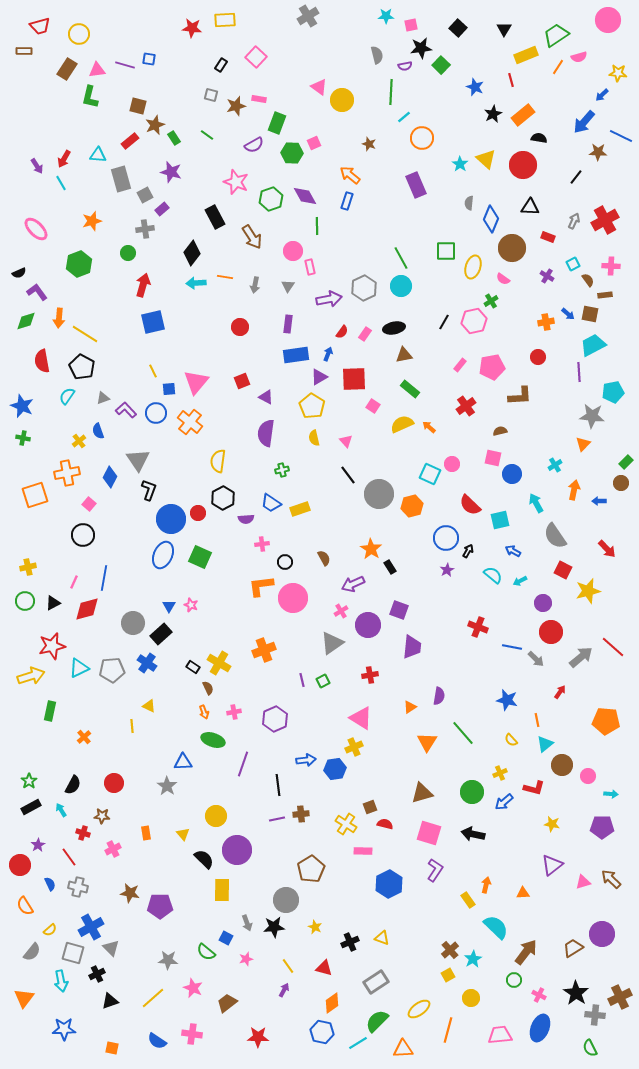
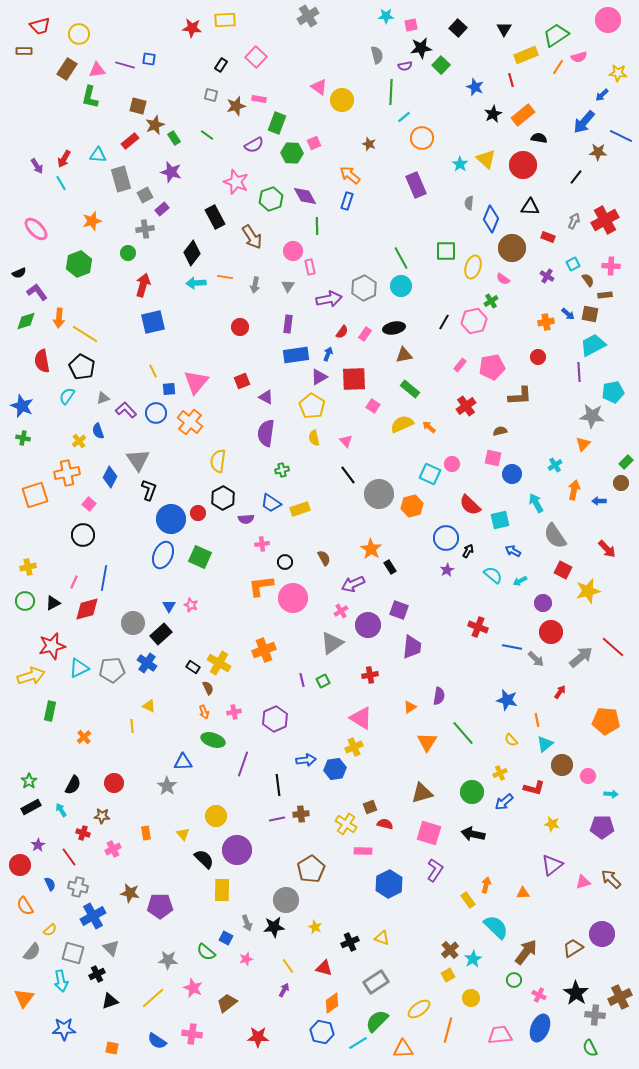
blue cross at (91, 927): moved 2 px right, 11 px up
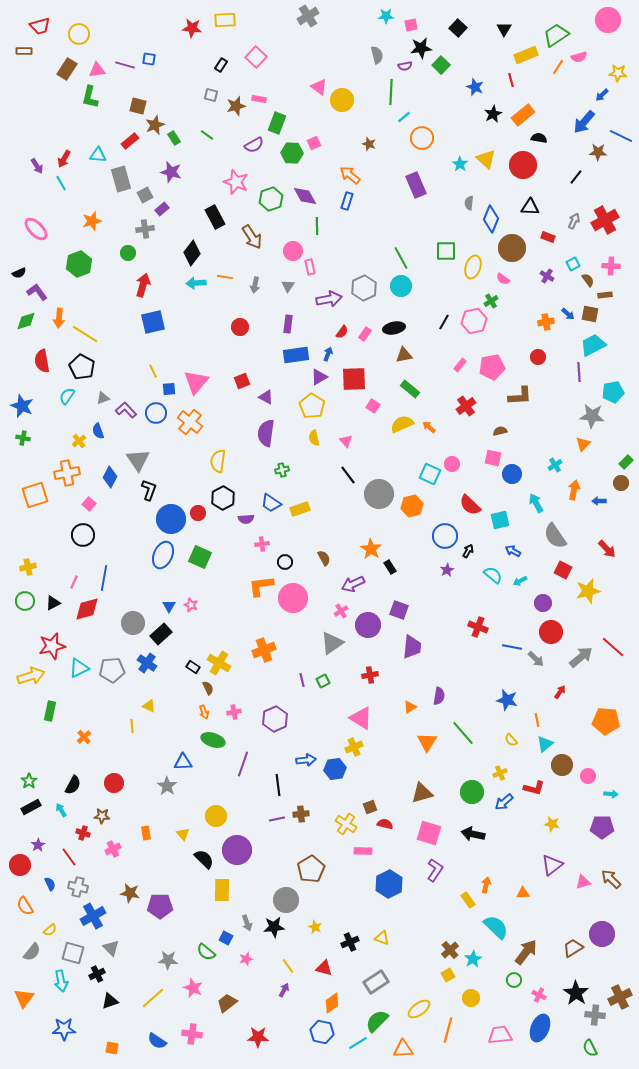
blue circle at (446, 538): moved 1 px left, 2 px up
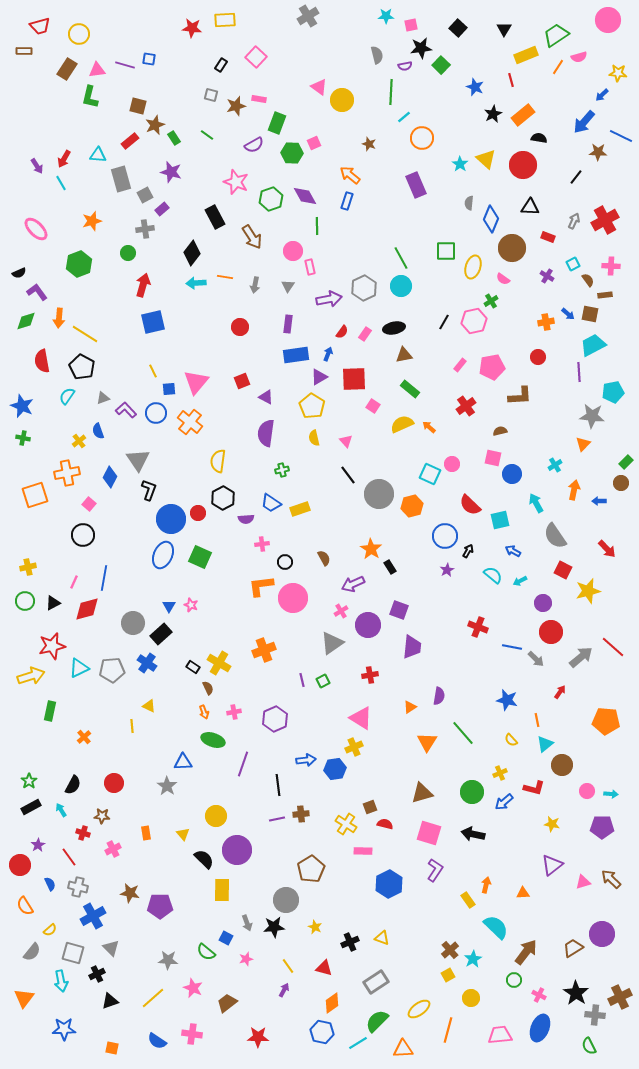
pink circle at (588, 776): moved 1 px left, 15 px down
green semicircle at (590, 1048): moved 1 px left, 2 px up
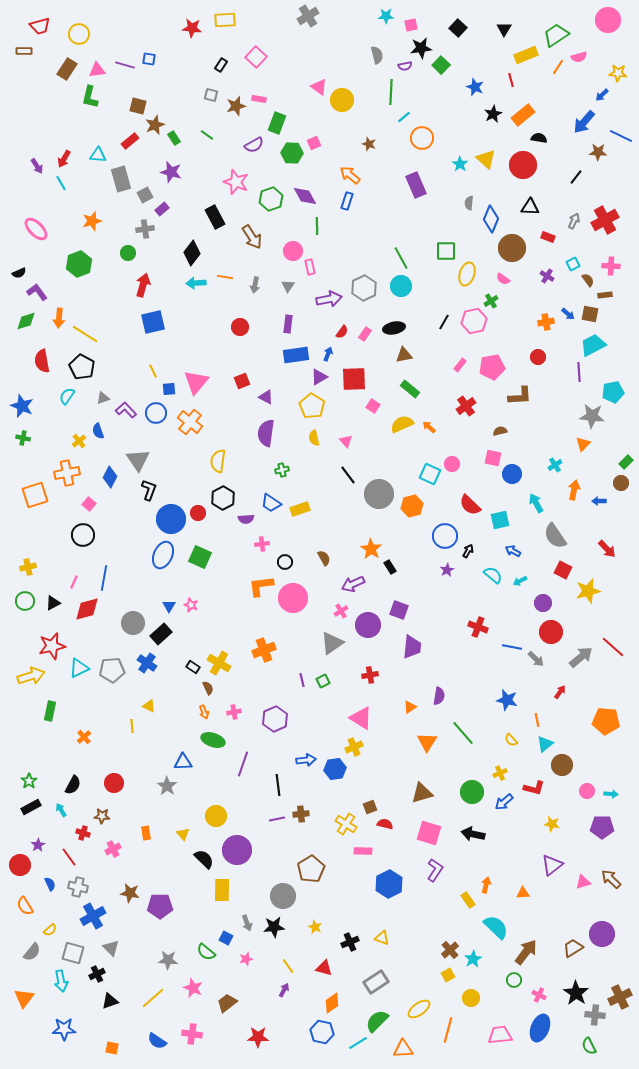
yellow ellipse at (473, 267): moved 6 px left, 7 px down
gray circle at (286, 900): moved 3 px left, 4 px up
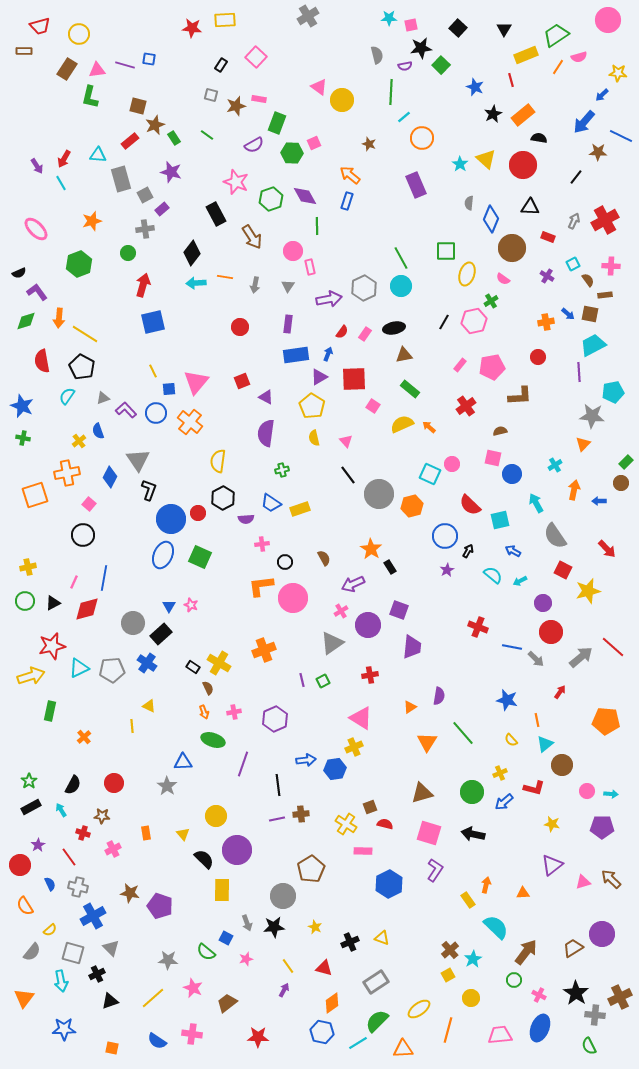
cyan star at (386, 16): moved 3 px right, 2 px down
black rectangle at (215, 217): moved 1 px right, 3 px up
purple pentagon at (160, 906): rotated 20 degrees clockwise
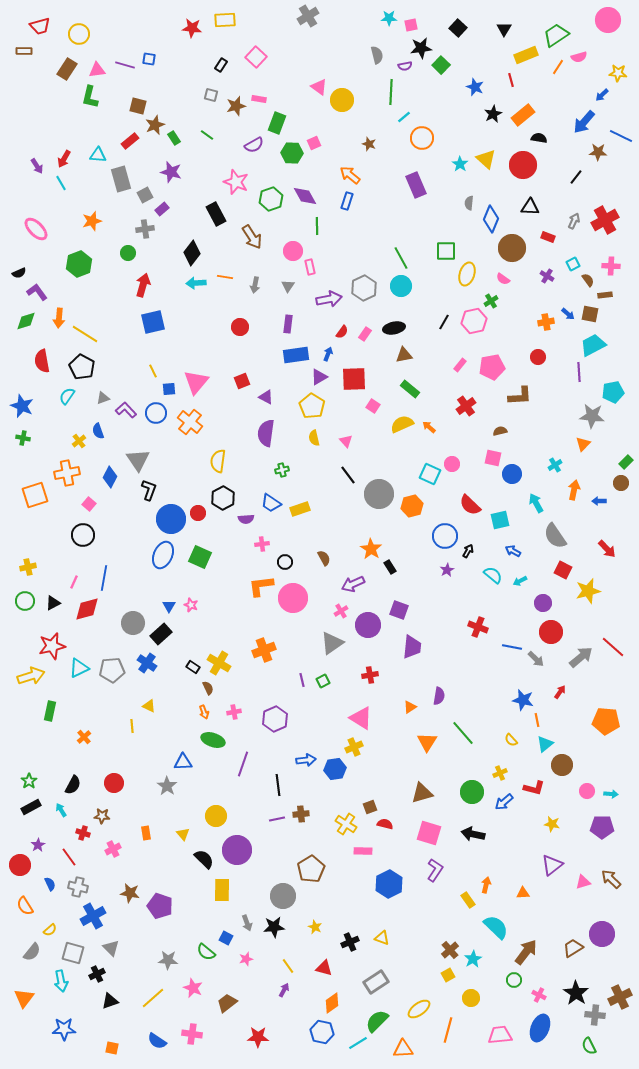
blue star at (507, 700): moved 16 px right
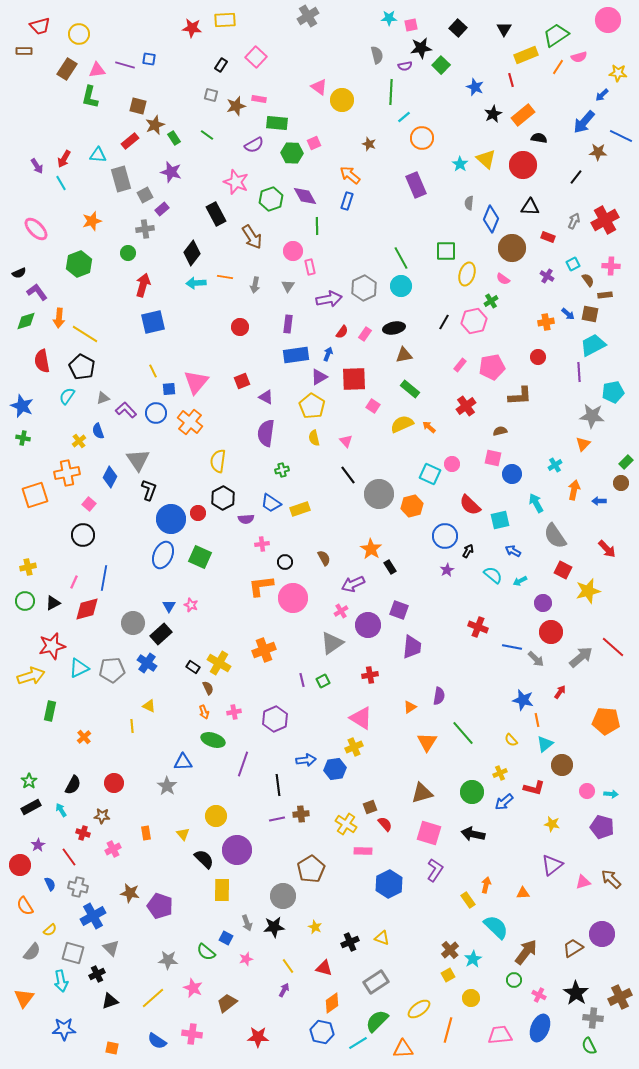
green rectangle at (277, 123): rotated 75 degrees clockwise
red semicircle at (385, 824): rotated 35 degrees clockwise
purple pentagon at (602, 827): rotated 15 degrees clockwise
gray cross at (595, 1015): moved 2 px left, 3 px down
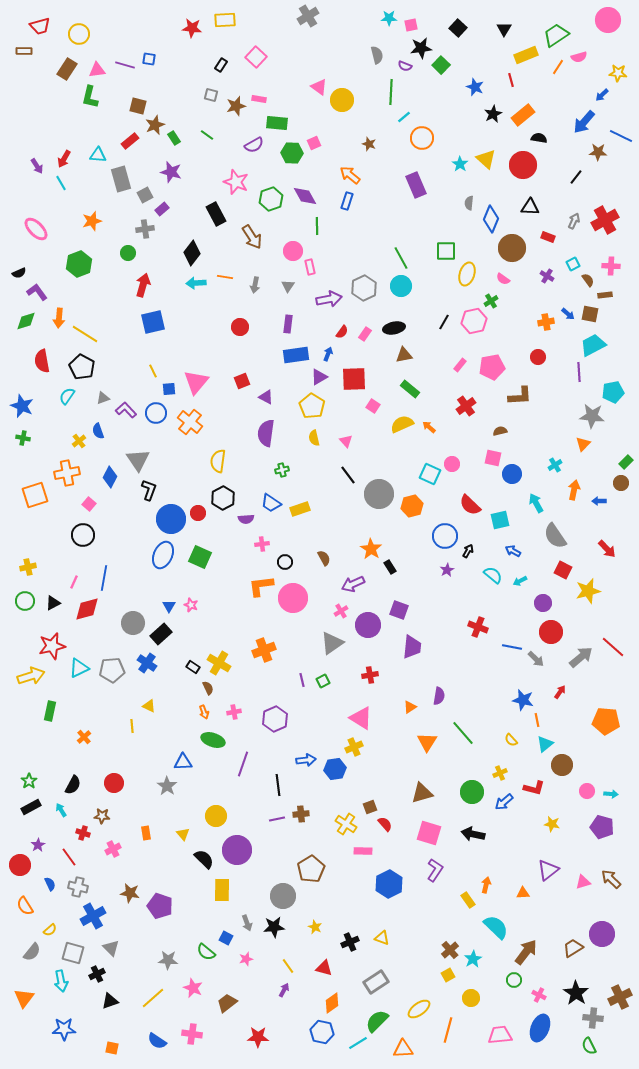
purple semicircle at (405, 66): rotated 32 degrees clockwise
purple triangle at (552, 865): moved 4 px left, 5 px down
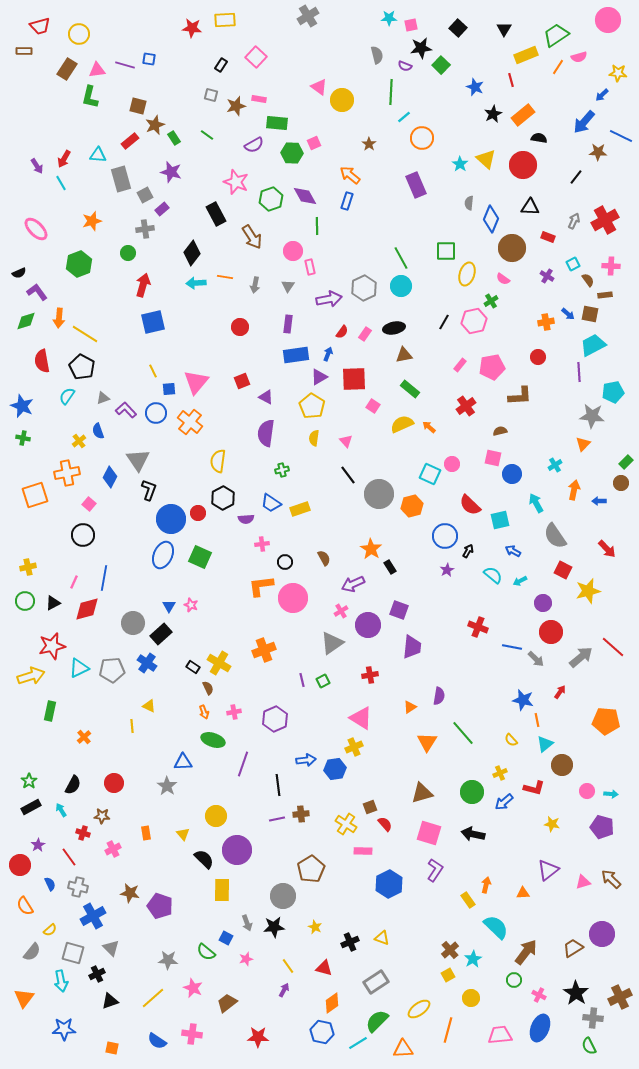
brown star at (369, 144): rotated 16 degrees clockwise
yellow semicircle at (314, 438): rotated 21 degrees clockwise
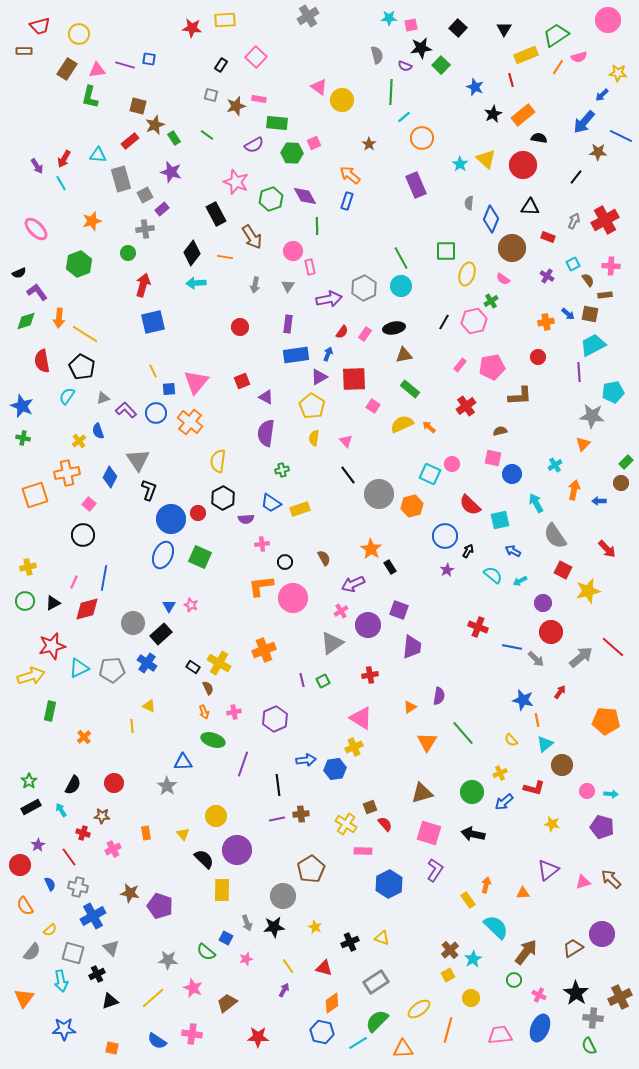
orange line at (225, 277): moved 20 px up
